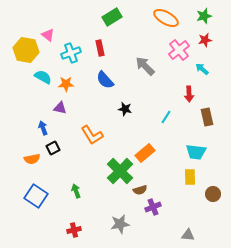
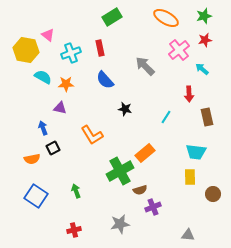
green cross: rotated 16 degrees clockwise
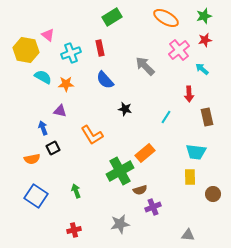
purple triangle: moved 3 px down
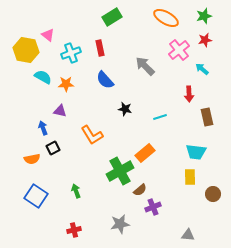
cyan line: moved 6 px left; rotated 40 degrees clockwise
brown semicircle: rotated 24 degrees counterclockwise
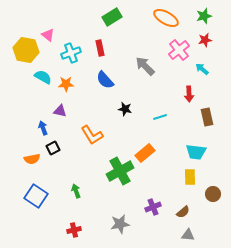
brown semicircle: moved 43 px right, 22 px down
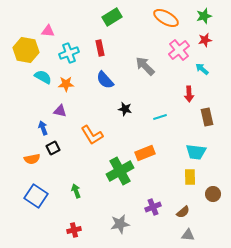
pink triangle: moved 4 px up; rotated 32 degrees counterclockwise
cyan cross: moved 2 px left
orange rectangle: rotated 18 degrees clockwise
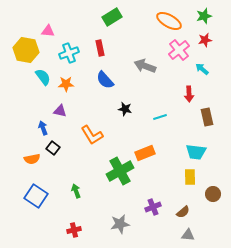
orange ellipse: moved 3 px right, 3 px down
gray arrow: rotated 25 degrees counterclockwise
cyan semicircle: rotated 24 degrees clockwise
black square: rotated 24 degrees counterclockwise
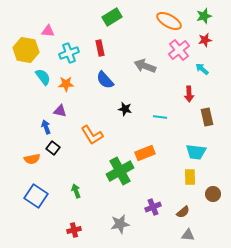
cyan line: rotated 24 degrees clockwise
blue arrow: moved 3 px right, 1 px up
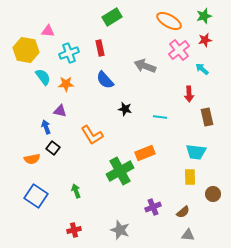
gray star: moved 6 px down; rotated 30 degrees clockwise
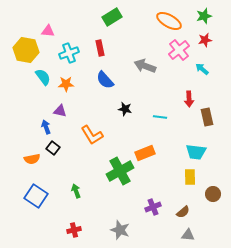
red arrow: moved 5 px down
